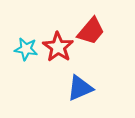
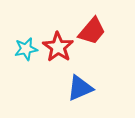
red trapezoid: moved 1 px right
cyan star: rotated 20 degrees counterclockwise
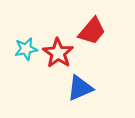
red star: moved 6 px down
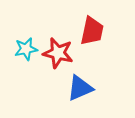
red trapezoid: rotated 28 degrees counterclockwise
red star: rotated 20 degrees counterclockwise
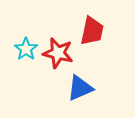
cyan star: rotated 25 degrees counterclockwise
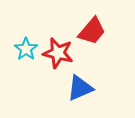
red trapezoid: rotated 28 degrees clockwise
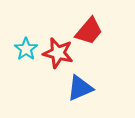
red trapezoid: moved 3 px left
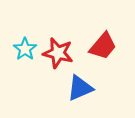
red trapezoid: moved 14 px right, 15 px down
cyan star: moved 1 px left
